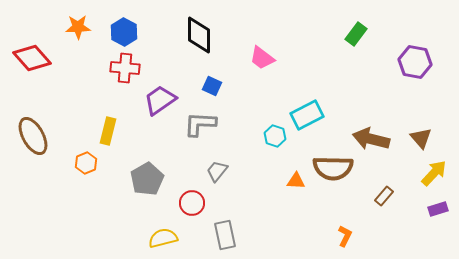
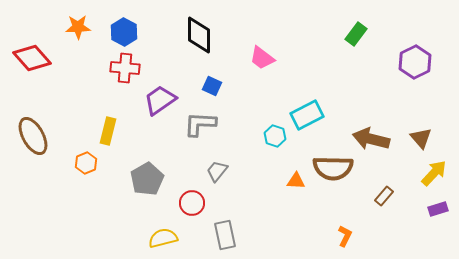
purple hexagon: rotated 24 degrees clockwise
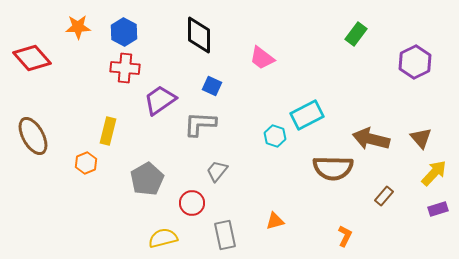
orange triangle: moved 21 px left, 40 px down; rotated 18 degrees counterclockwise
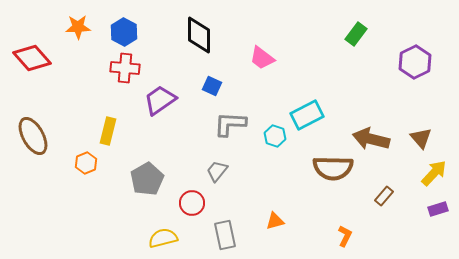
gray L-shape: moved 30 px right
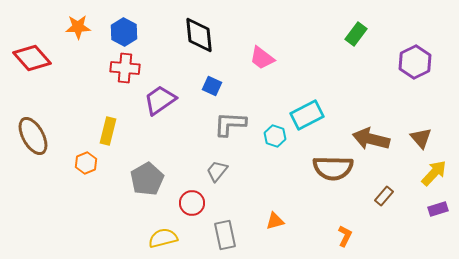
black diamond: rotated 6 degrees counterclockwise
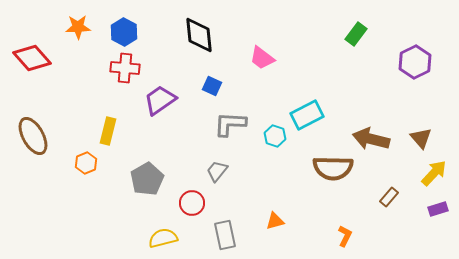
brown rectangle: moved 5 px right, 1 px down
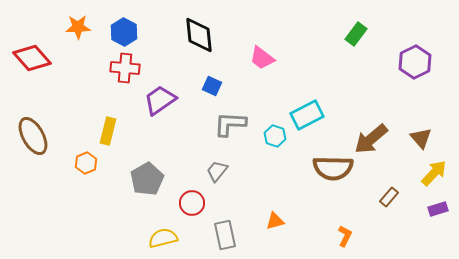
brown arrow: rotated 54 degrees counterclockwise
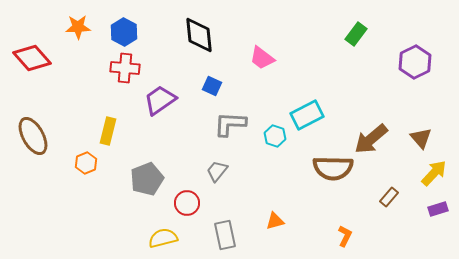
gray pentagon: rotated 8 degrees clockwise
red circle: moved 5 px left
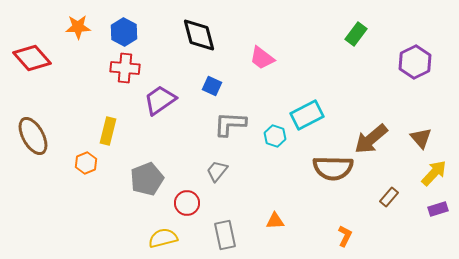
black diamond: rotated 9 degrees counterclockwise
orange triangle: rotated 12 degrees clockwise
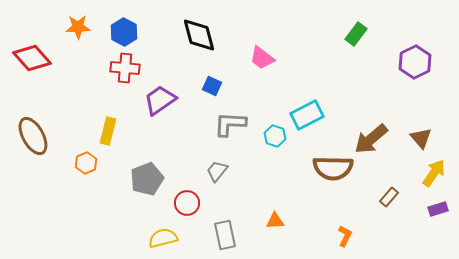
yellow arrow: rotated 8 degrees counterclockwise
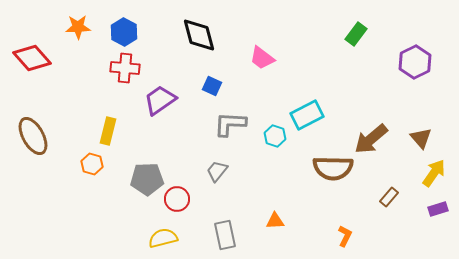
orange hexagon: moved 6 px right, 1 px down; rotated 20 degrees counterclockwise
gray pentagon: rotated 20 degrees clockwise
red circle: moved 10 px left, 4 px up
